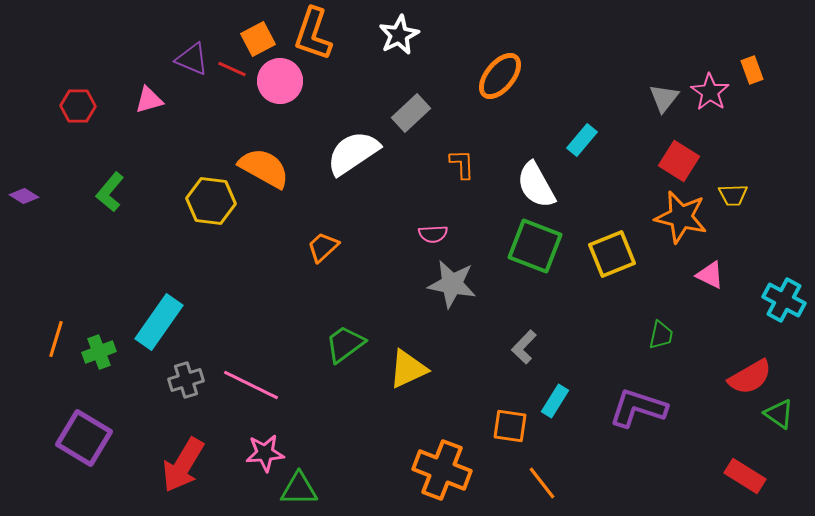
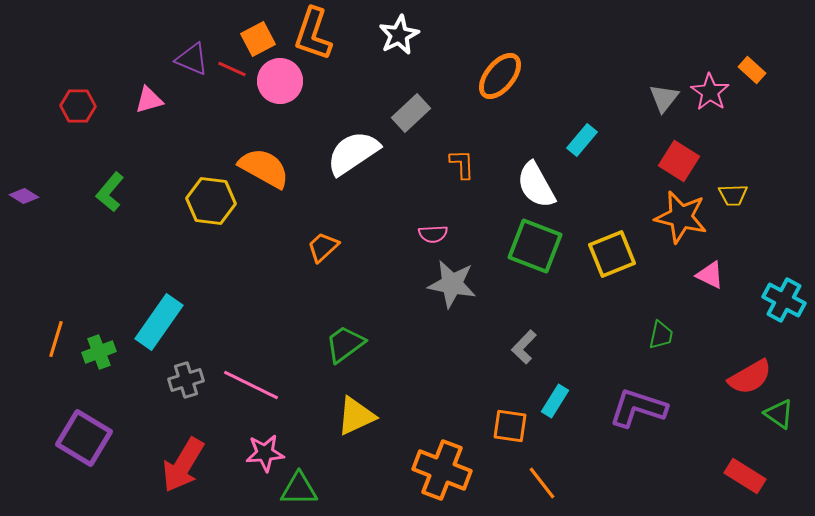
orange rectangle at (752, 70): rotated 28 degrees counterclockwise
yellow triangle at (408, 369): moved 52 px left, 47 px down
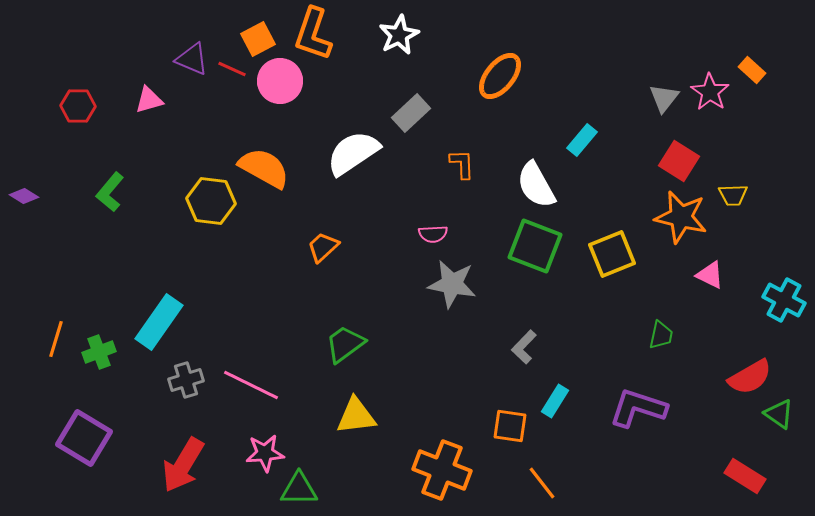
yellow triangle at (356, 416): rotated 18 degrees clockwise
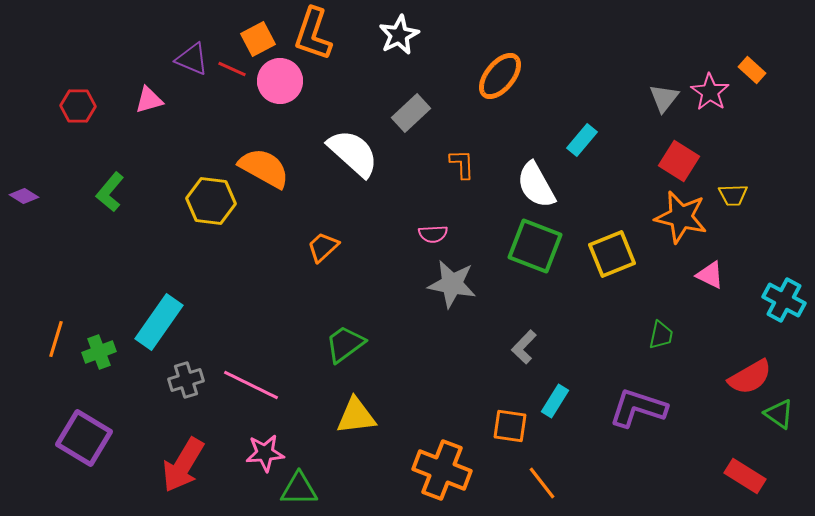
white semicircle at (353, 153): rotated 76 degrees clockwise
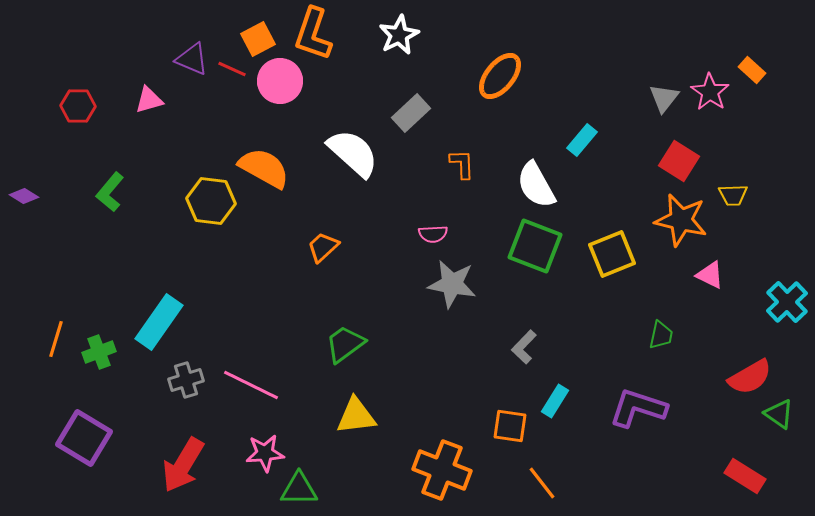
orange star at (681, 217): moved 3 px down
cyan cross at (784, 300): moved 3 px right, 2 px down; rotated 18 degrees clockwise
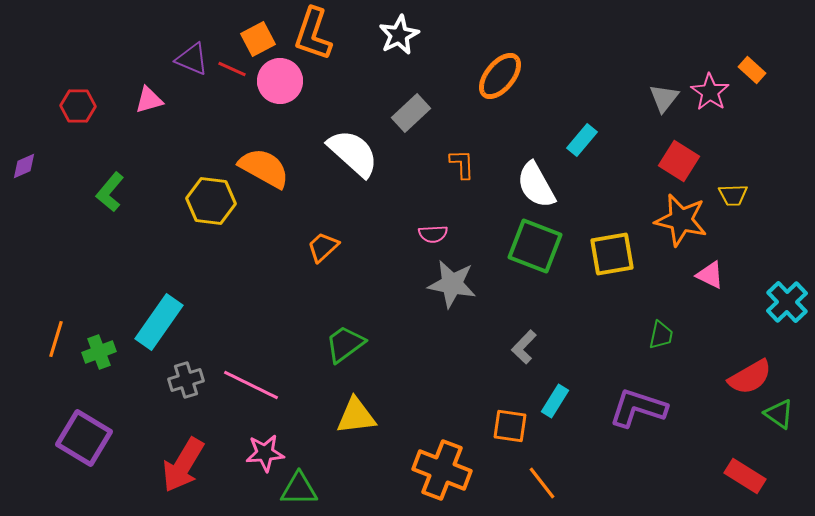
purple diamond at (24, 196): moved 30 px up; rotated 56 degrees counterclockwise
yellow square at (612, 254): rotated 12 degrees clockwise
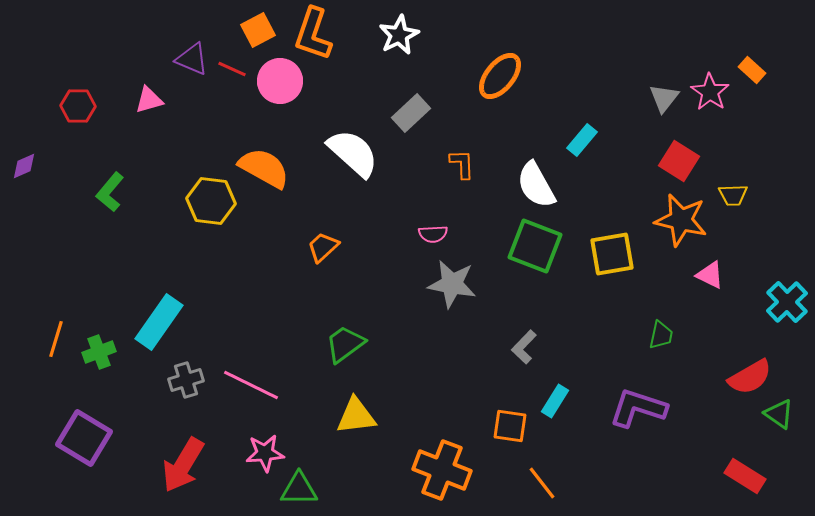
orange square at (258, 39): moved 9 px up
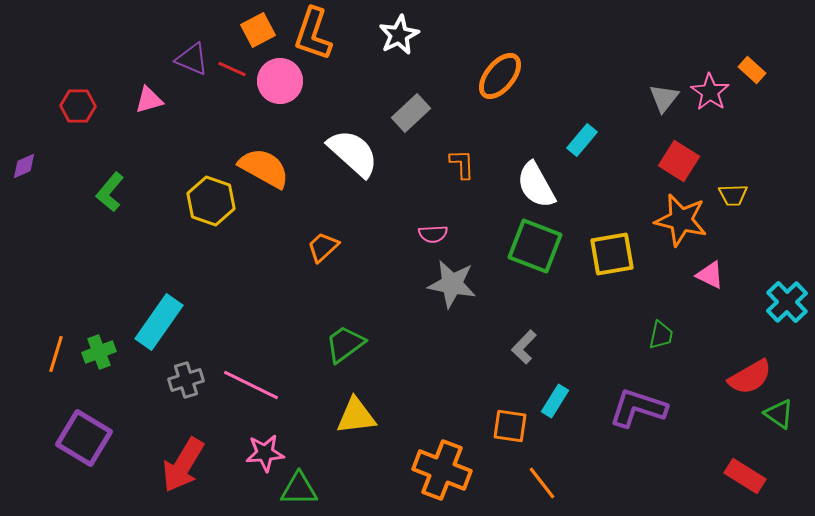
yellow hexagon at (211, 201): rotated 12 degrees clockwise
orange line at (56, 339): moved 15 px down
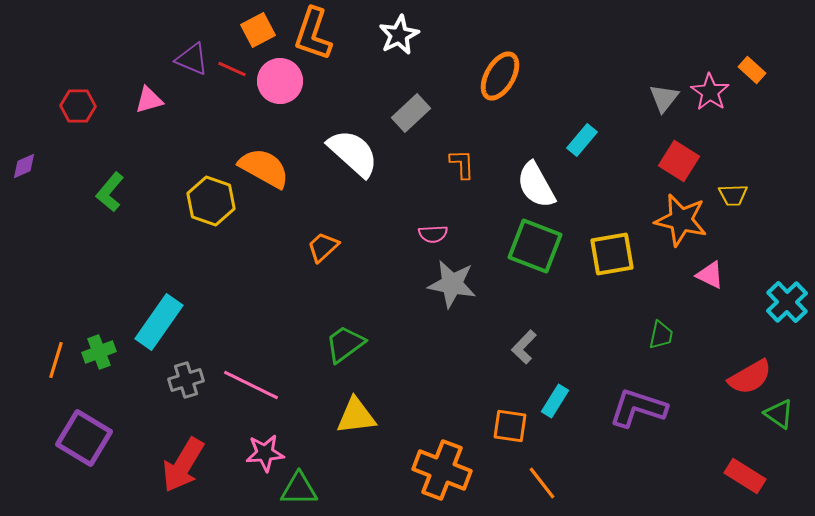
orange ellipse at (500, 76): rotated 9 degrees counterclockwise
orange line at (56, 354): moved 6 px down
